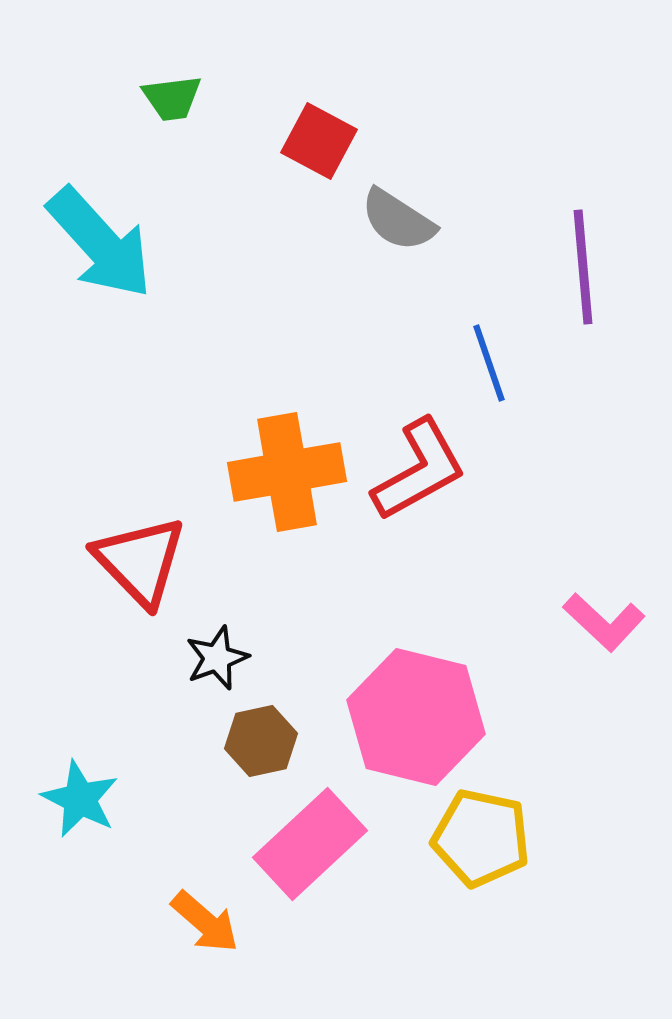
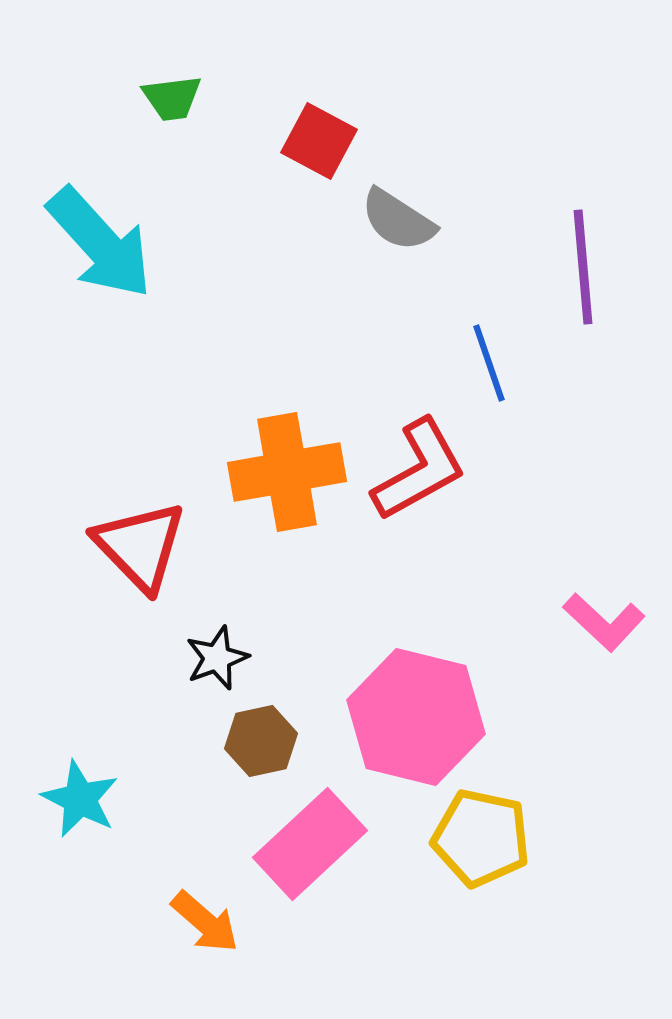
red triangle: moved 15 px up
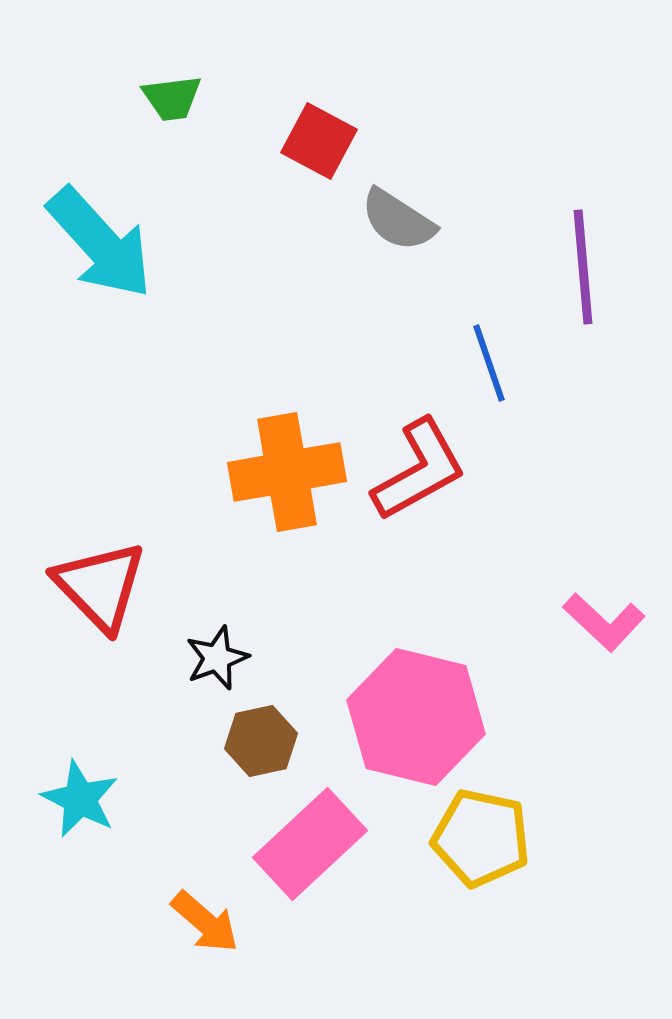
red triangle: moved 40 px left, 40 px down
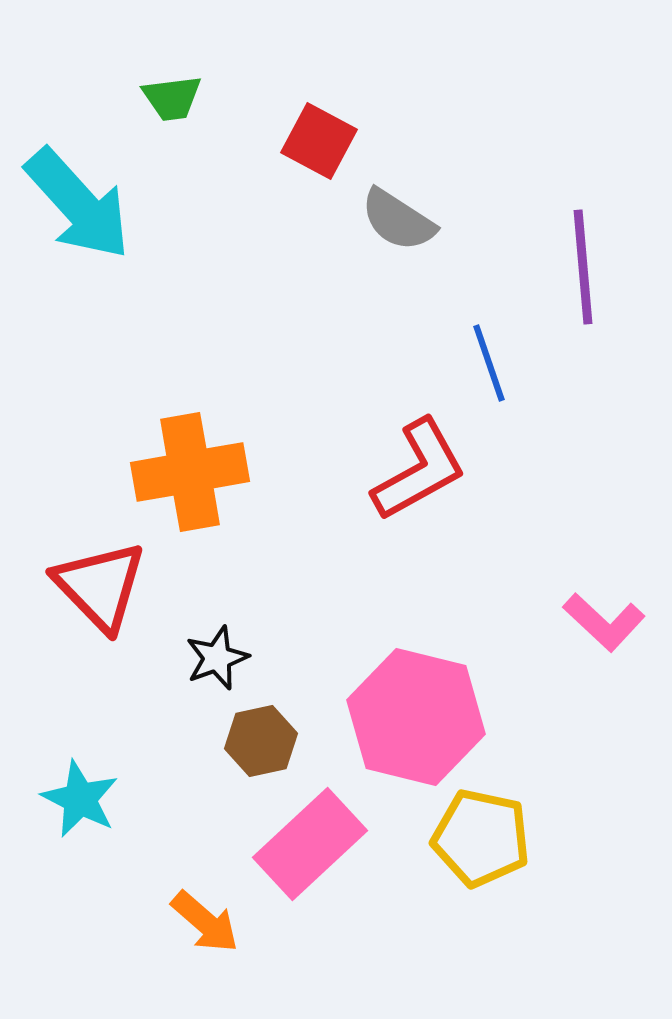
cyan arrow: moved 22 px left, 39 px up
orange cross: moved 97 px left
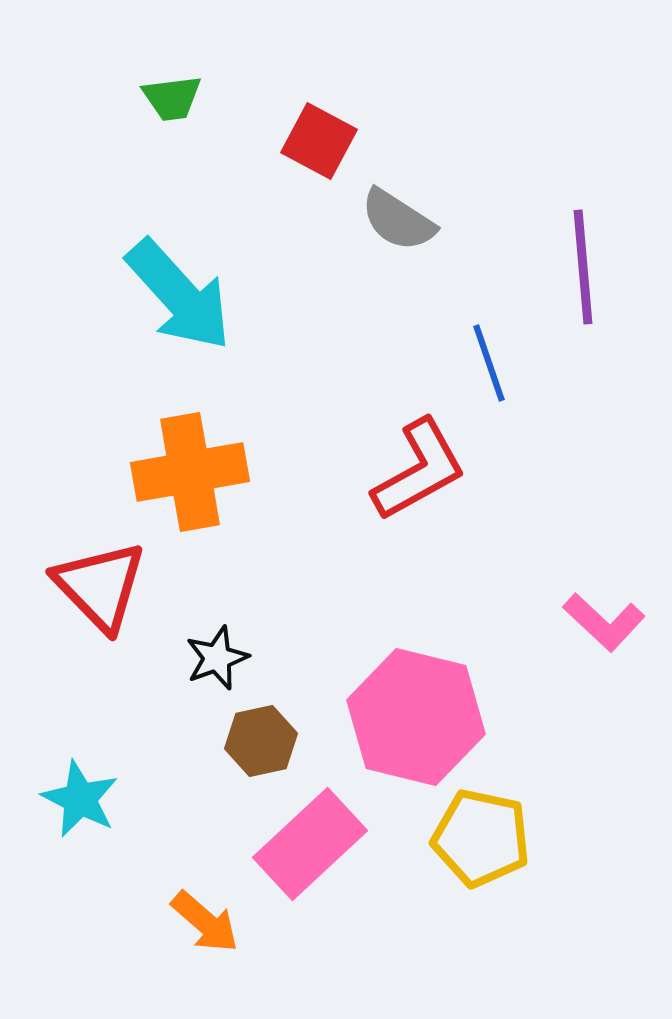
cyan arrow: moved 101 px right, 91 px down
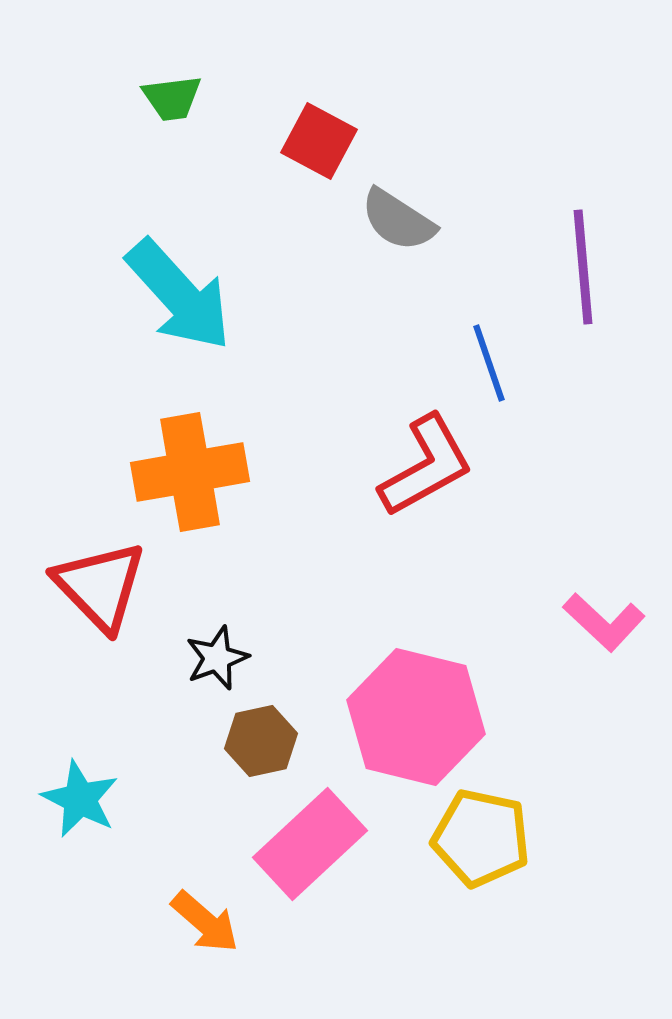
red L-shape: moved 7 px right, 4 px up
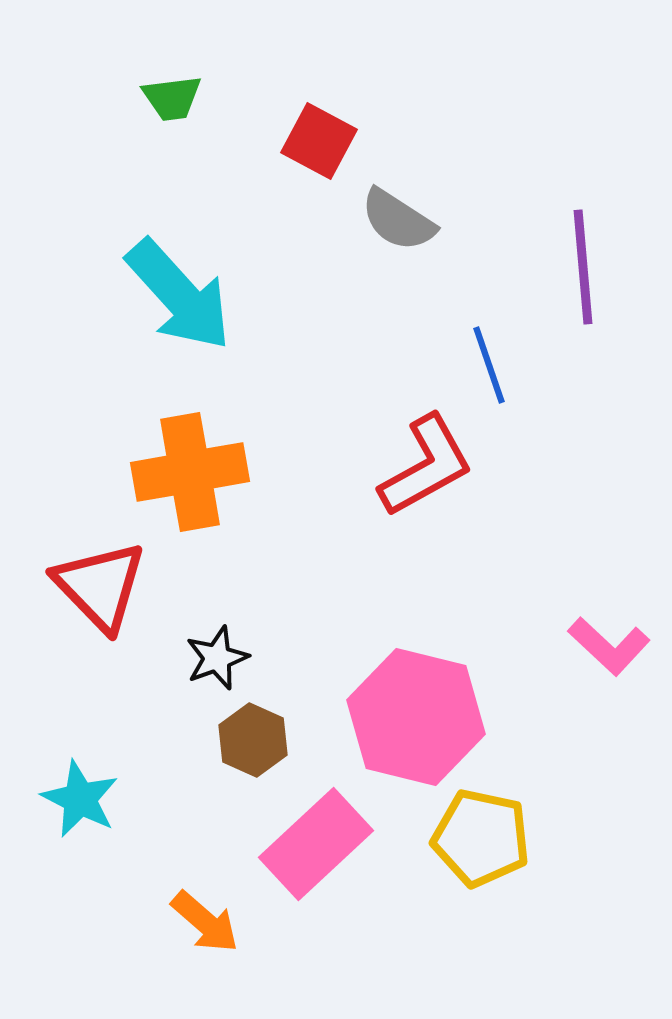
blue line: moved 2 px down
pink L-shape: moved 5 px right, 24 px down
brown hexagon: moved 8 px left, 1 px up; rotated 24 degrees counterclockwise
pink rectangle: moved 6 px right
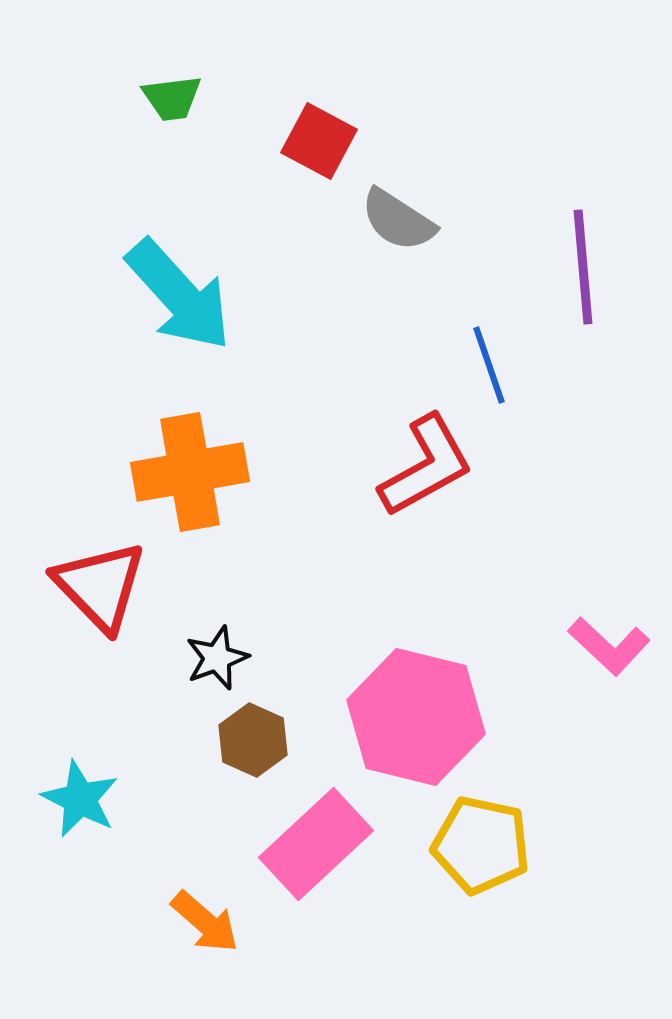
yellow pentagon: moved 7 px down
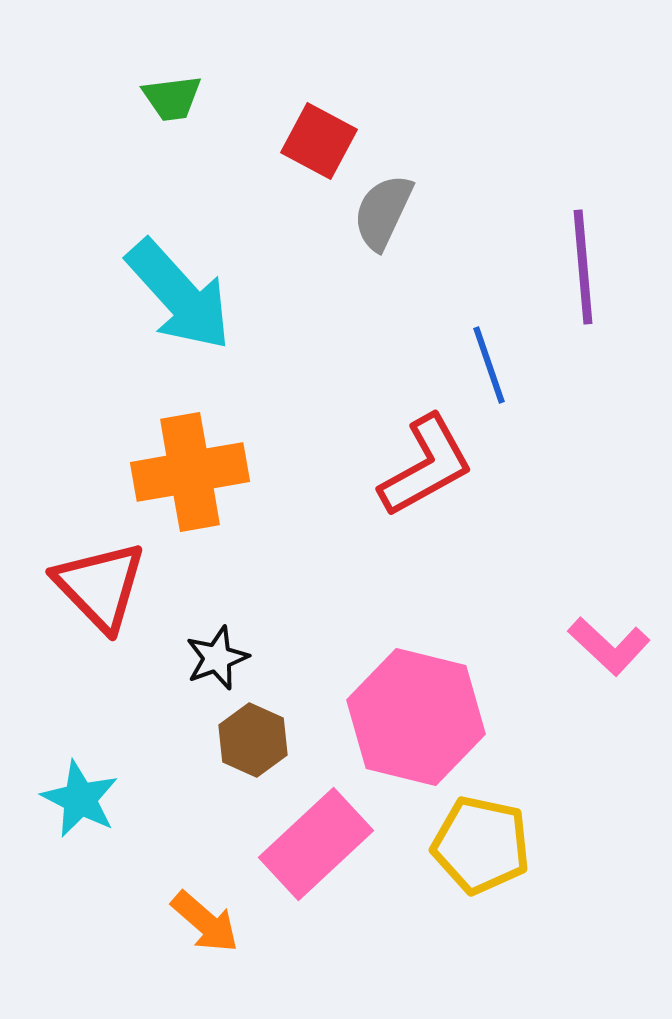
gray semicircle: moved 15 px left, 8 px up; rotated 82 degrees clockwise
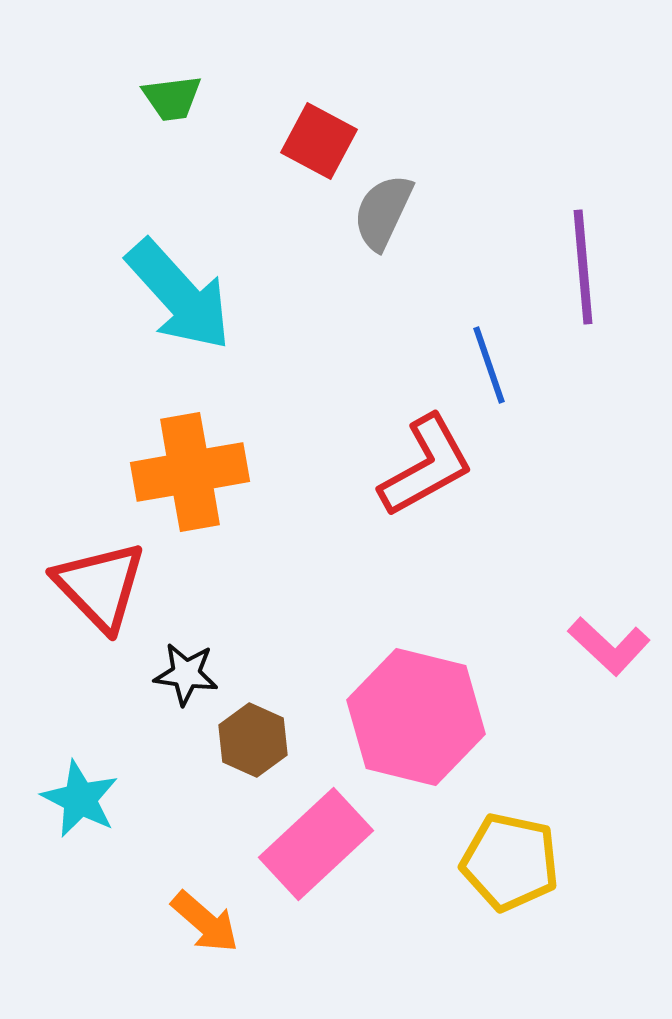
black star: moved 31 px left, 16 px down; rotated 28 degrees clockwise
yellow pentagon: moved 29 px right, 17 px down
